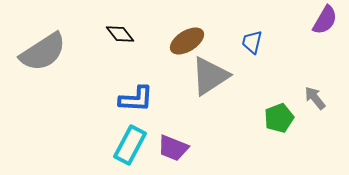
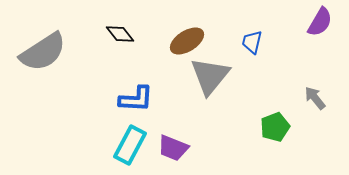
purple semicircle: moved 5 px left, 2 px down
gray triangle: rotated 18 degrees counterclockwise
green pentagon: moved 4 px left, 9 px down
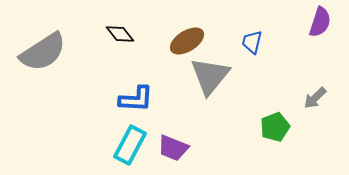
purple semicircle: rotated 12 degrees counterclockwise
gray arrow: rotated 95 degrees counterclockwise
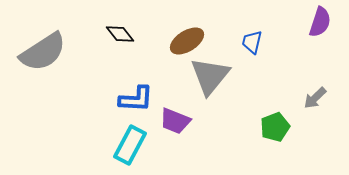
purple trapezoid: moved 2 px right, 27 px up
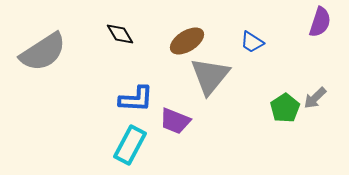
black diamond: rotated 8 degrees clockwise
blue trapezoid: rotated 70 degrees counterclockwise
green pentagon: moved 10 px right, 19 px up; rotated 12 degrees counterclockwise
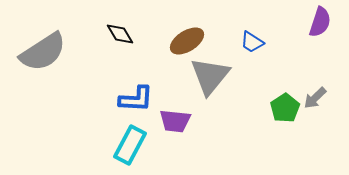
purple trapezoid: rotated 16 degrees counterclockwise
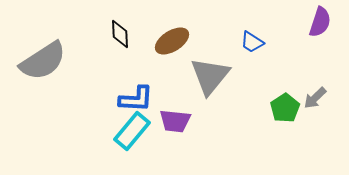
black diamond: rotated 28 degrees clockwise
brown ellipse: moved 15 px left
gray semicircle: moved 9 px down
cyan rectangle: moved 2 px right, 14 px up; rotated 12 degrees clockwise
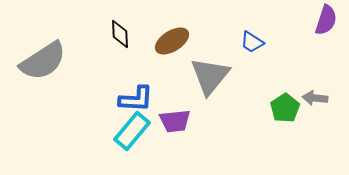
purple semicircle: moved 6 px right, 2 px up
gray arrow: rotated 50 degrees clockwise
purple trapezoid: rotated 12 degrees counterclockwise
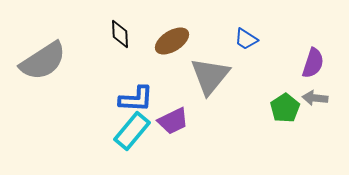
purple semicircle: moved 13 px left, 43 px down
blue trapezoid: moved 6 px left, 3 px up
purple trapezoid: moved 2 px left; rotated 20 degrees counterclockwise
